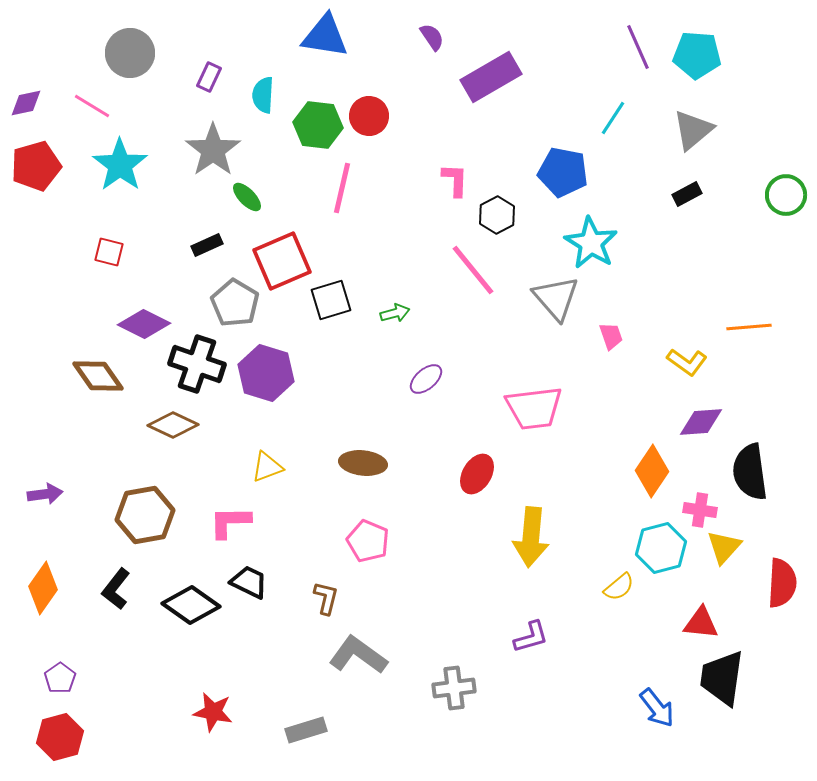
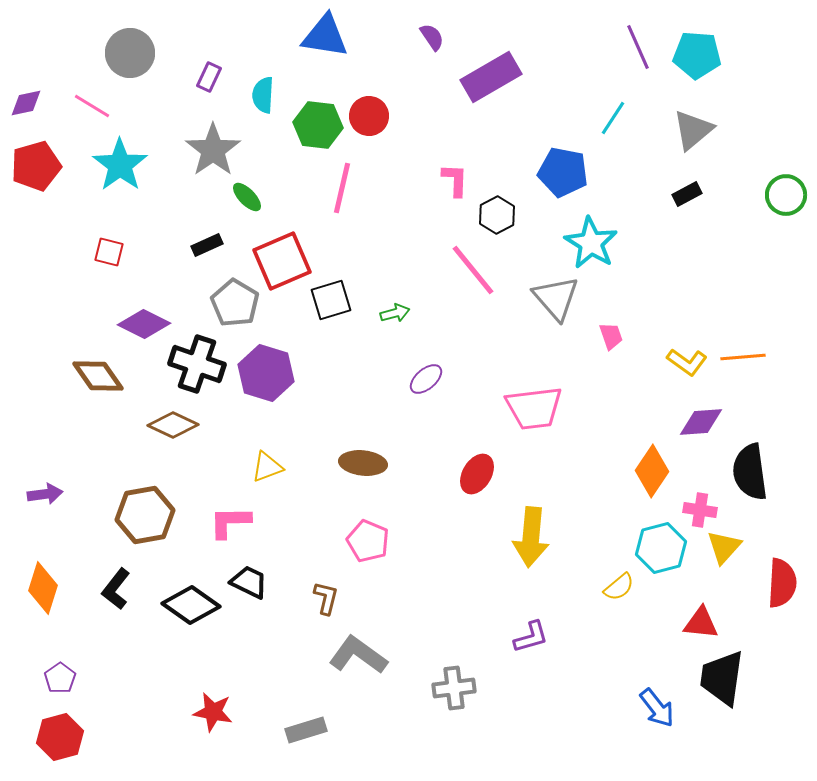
orange line at (749, 327): moved 6 px left, 30 px down
orange diamond at (43, 588): rotated 18 degrees counterclockwise
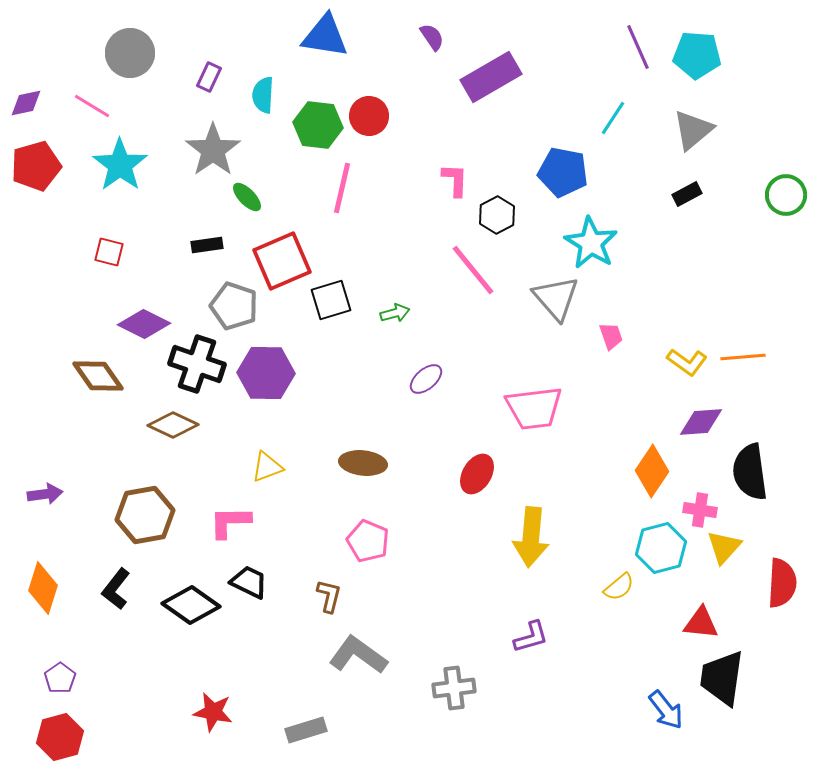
black rectangle at (207, 245): rotated 16 degrees clockwise
gray pentagon at (235, 303): moved 1 px left, 3 px down; rotated 12 degrees counterclockwise
purple hexagon at (266, 373): rotated 16 degrees counterclockwise
brown L-shape at (326, 598): moved 3 px right, 2 px up
blue arrow at (657, 708): moved 9 px right, 2 px down
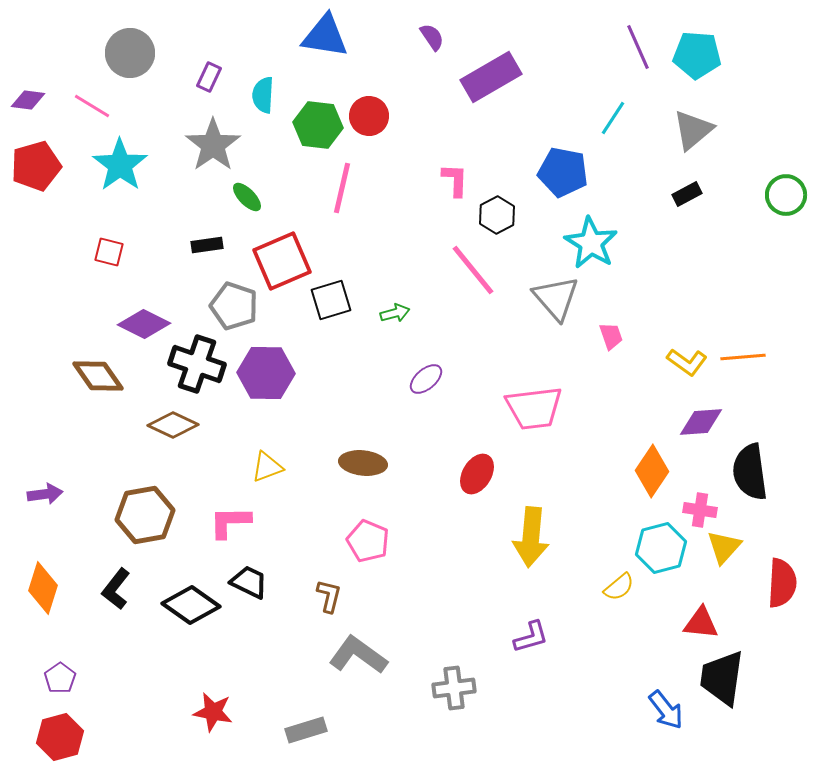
purple diamond at (26, 103): moved 2 px right, 3 px up; rotated 20 degrees clockwise
gray star at (213, 150): moved 5 px up
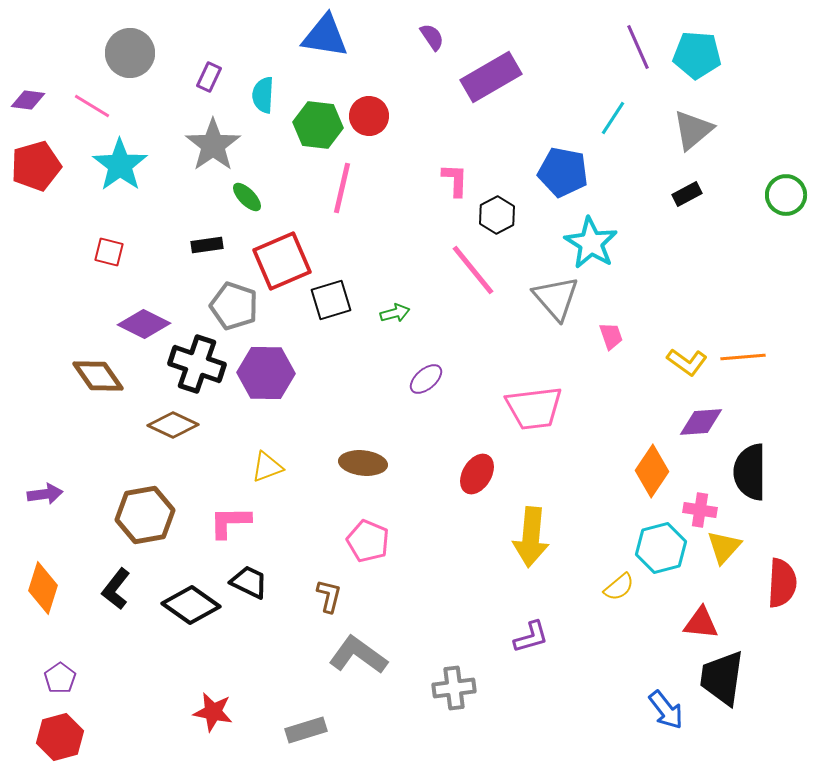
black semicircle at (750, 472): rotated 8 degrees clockwise
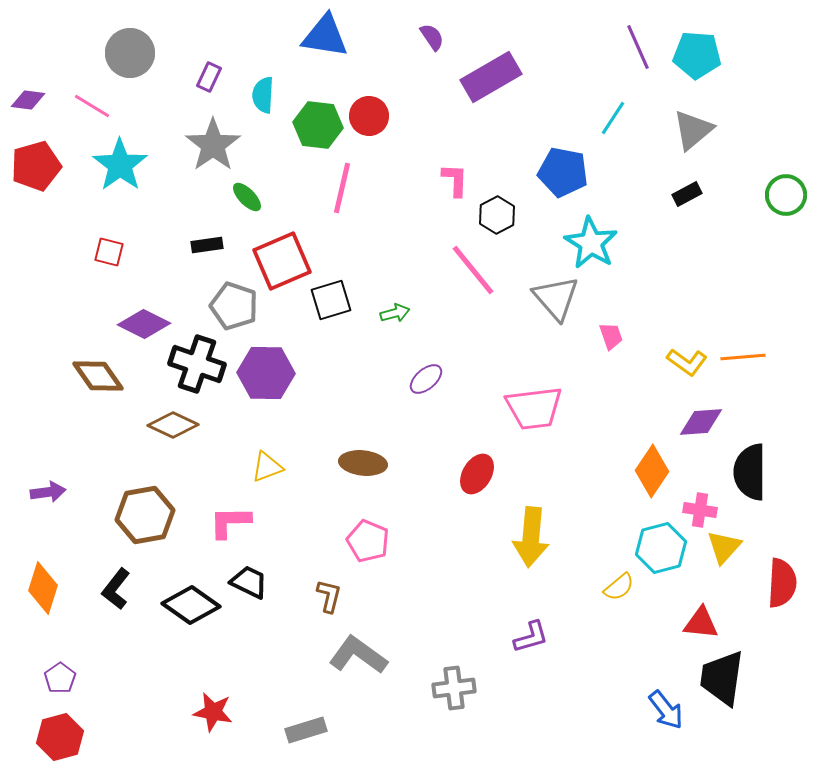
purple arrow at (45, 494): moved 3 px right, 2 px up
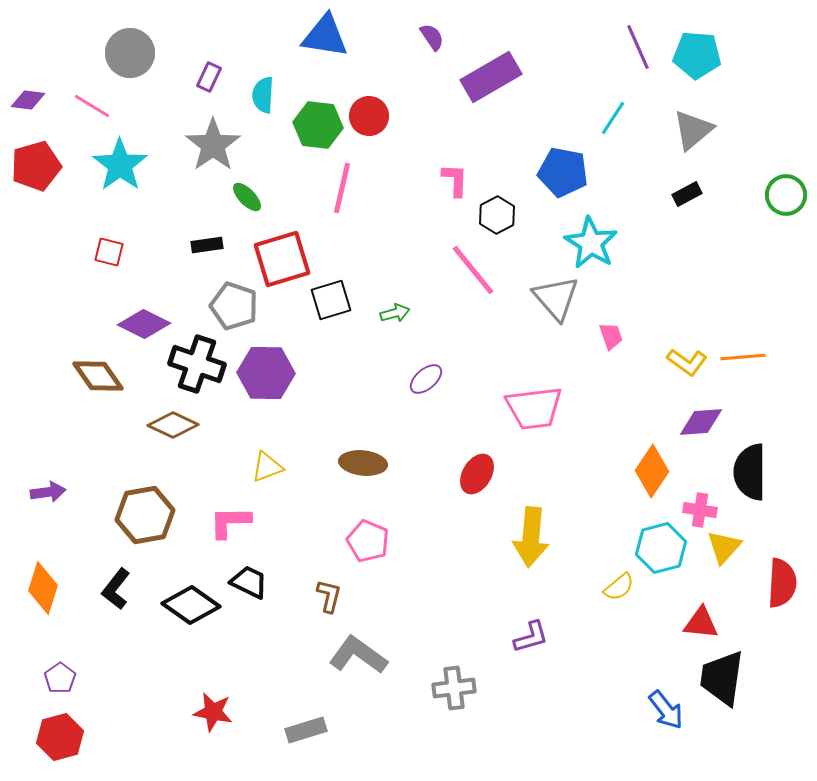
red square at (282, 261): moved 2 px up; rotated 6 degrees clockwise
